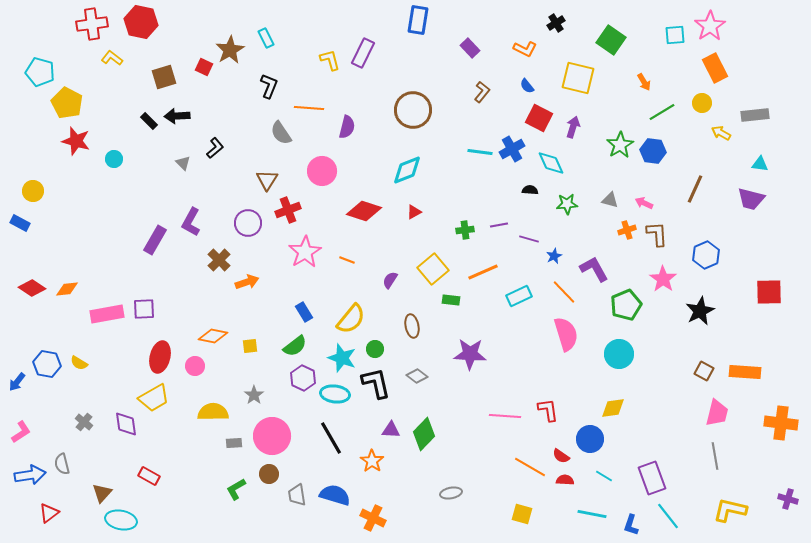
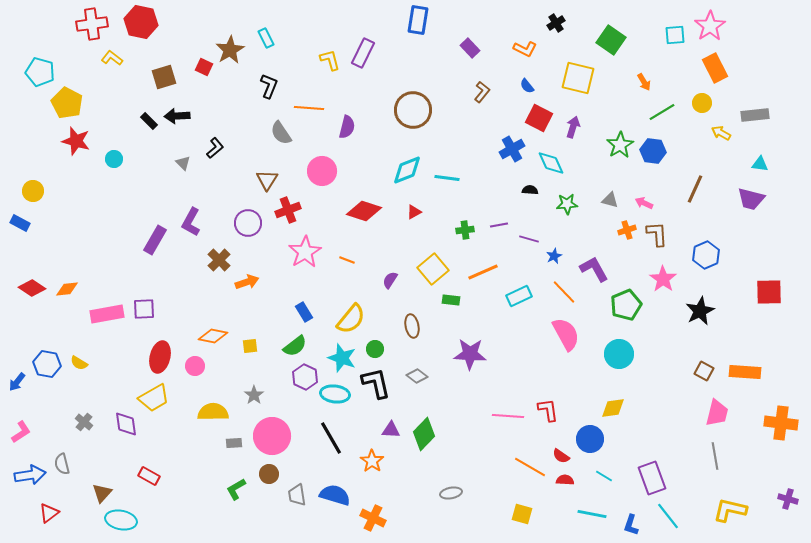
cyan line at (480, 152): moved 33 px left, 26 px down
pink semicircle at (566, 334): rotated 12 degrees counterclockwise
purple hexagon at (303, 378): moved 2 px right, 1 px up
pink line at (505, 416): moved 3 px right
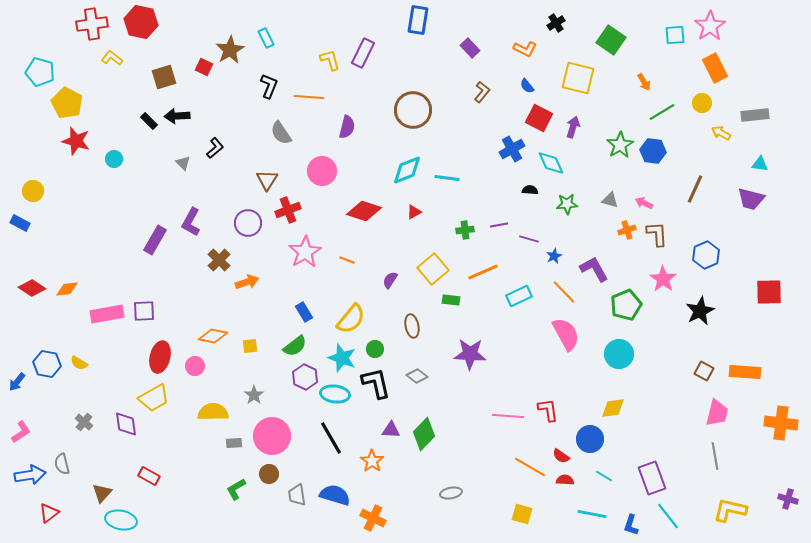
orange line at (309, 108): moved 11 px up
purple square at (144, 309): moved 2 px down
